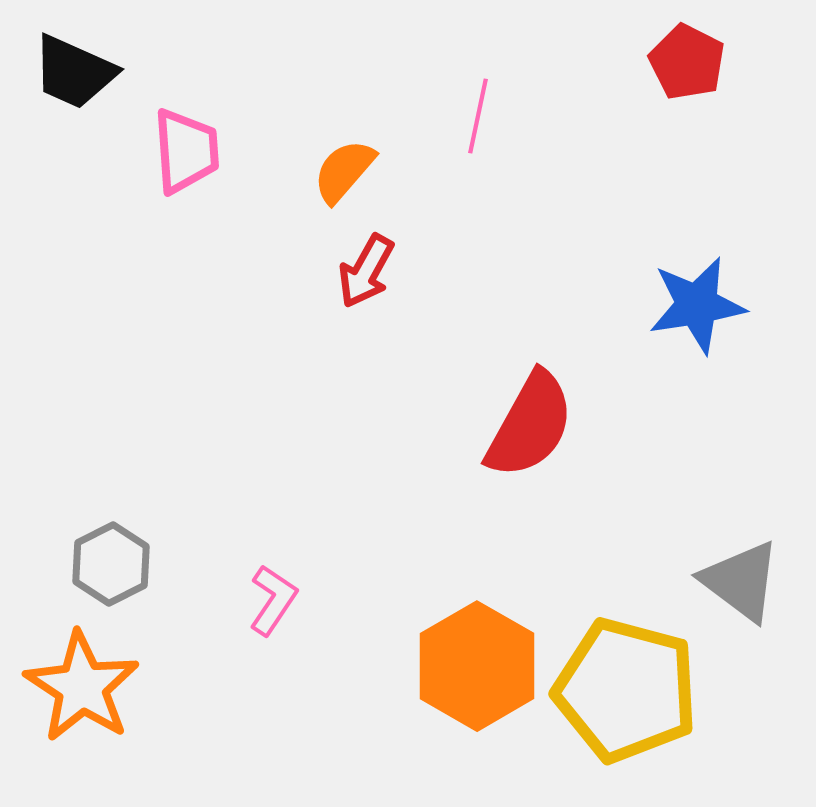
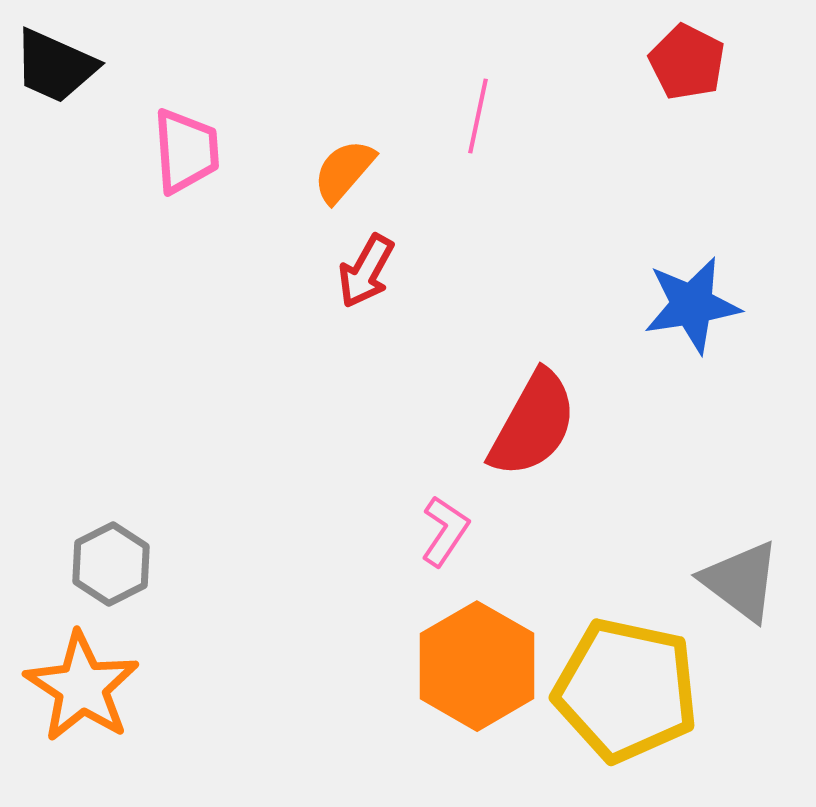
black trapezoid: moved 19 px left, 6 px up
blue star: moved 5 px left
red semicircle: moved 3 px right, 1 px up
pink L-shape: moved 172 px right, 69 px up
yellow pentagon: rotated 3 degrees counterclockwise
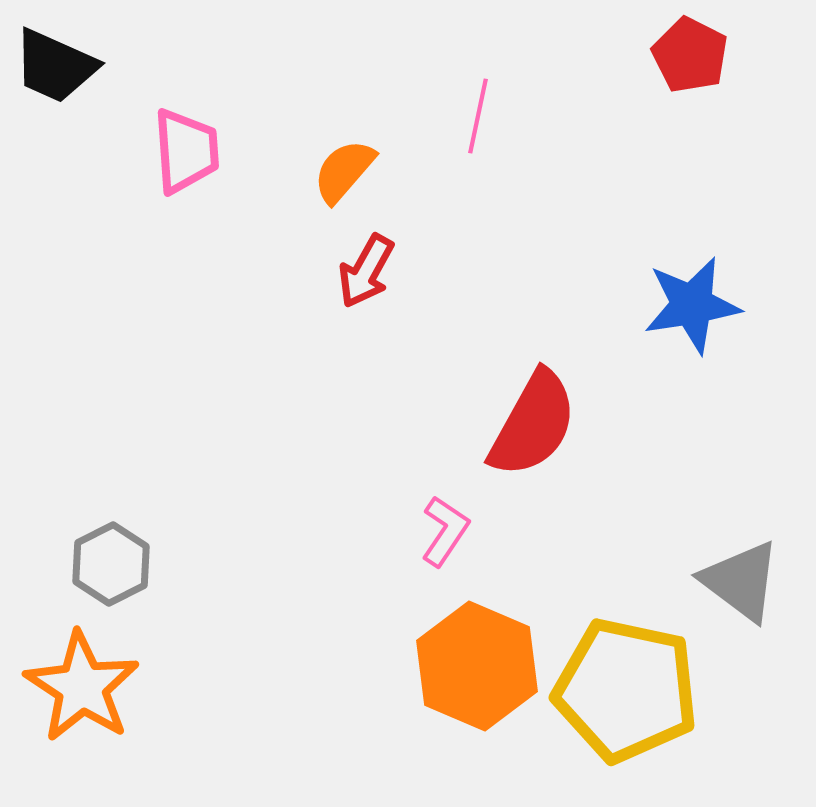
red pentagon: moved 3 px right, 7 px up
orange hexagon: rotated 7 degrees counterclockwise
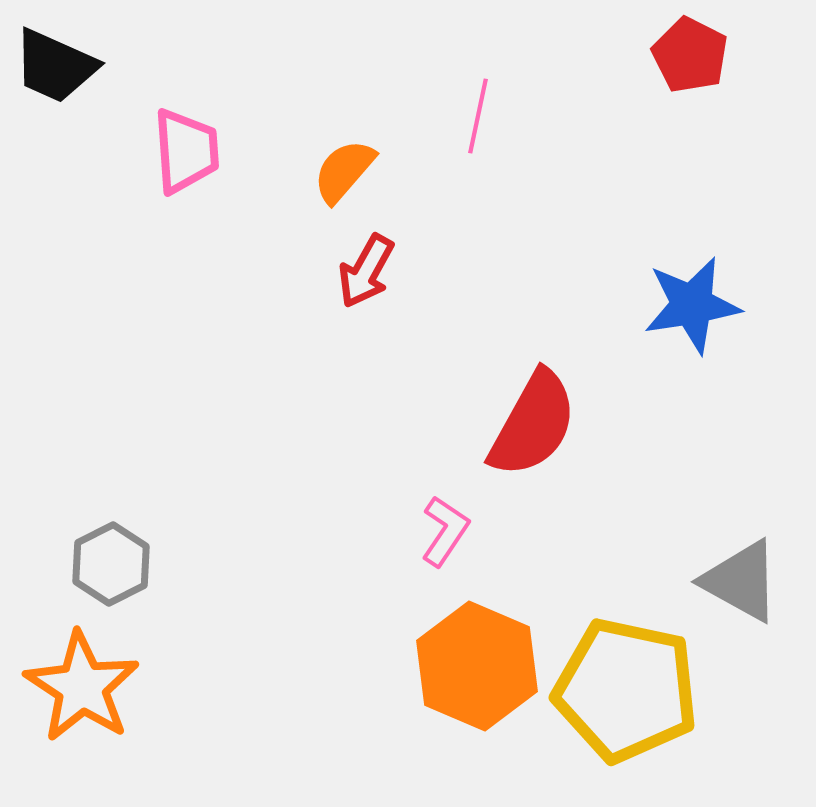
gray triangle: rotated 8 degrees counterclockwise
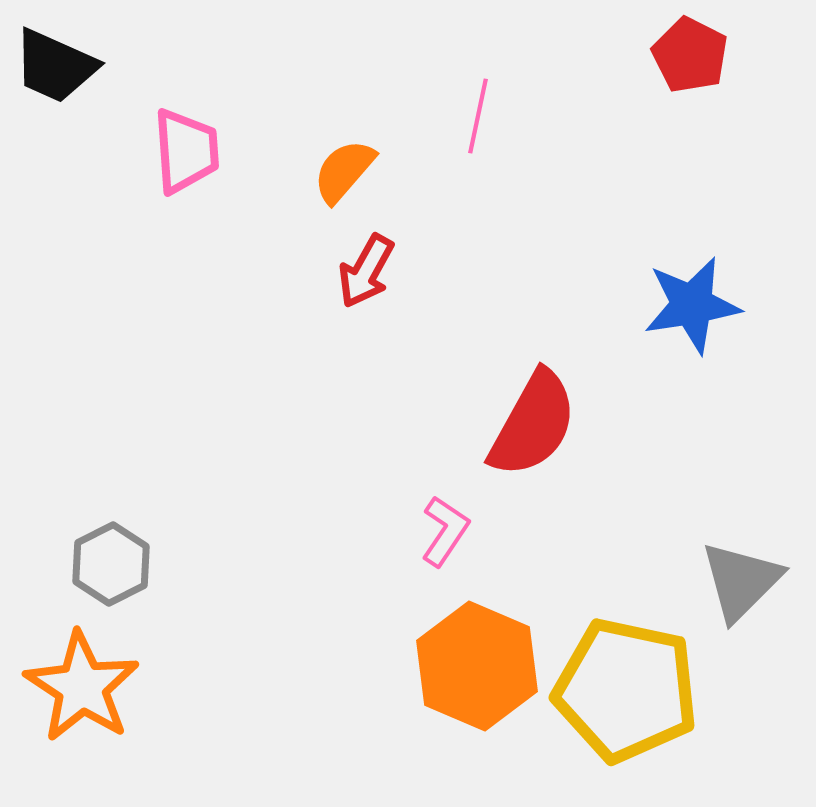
gray triangle: rotated 46 degrees clockwise
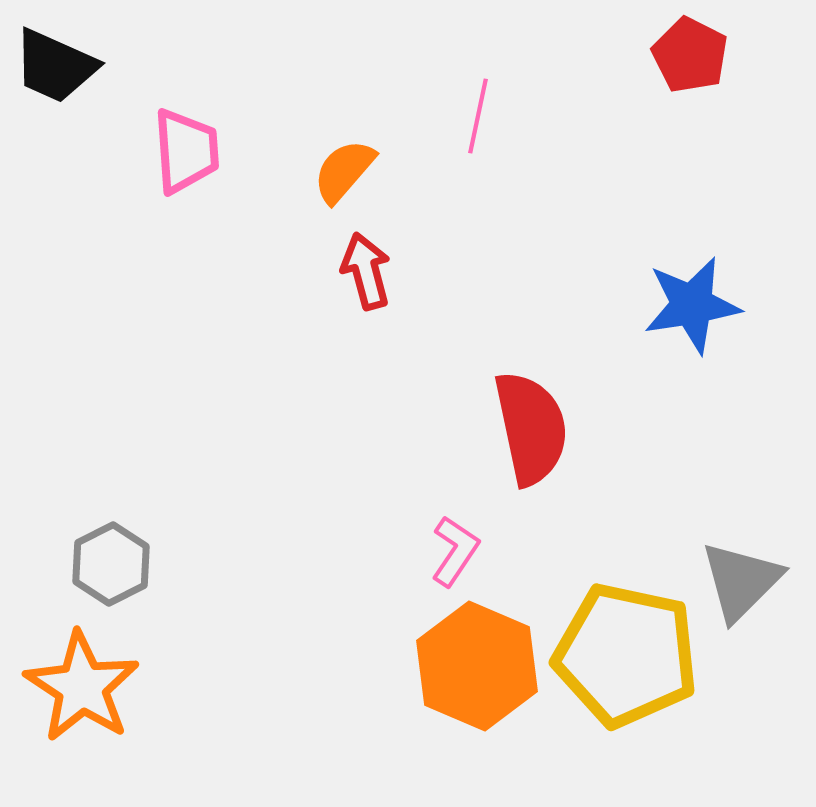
red arrow: rotated 136 degrees clockwise
red semicircle: moved 2 px left, 4 px down; rotated 41 degrees counterclockwise
pink L-shape: moved 10 px right, 20 px down
yellow pentagon: moved 35 px up
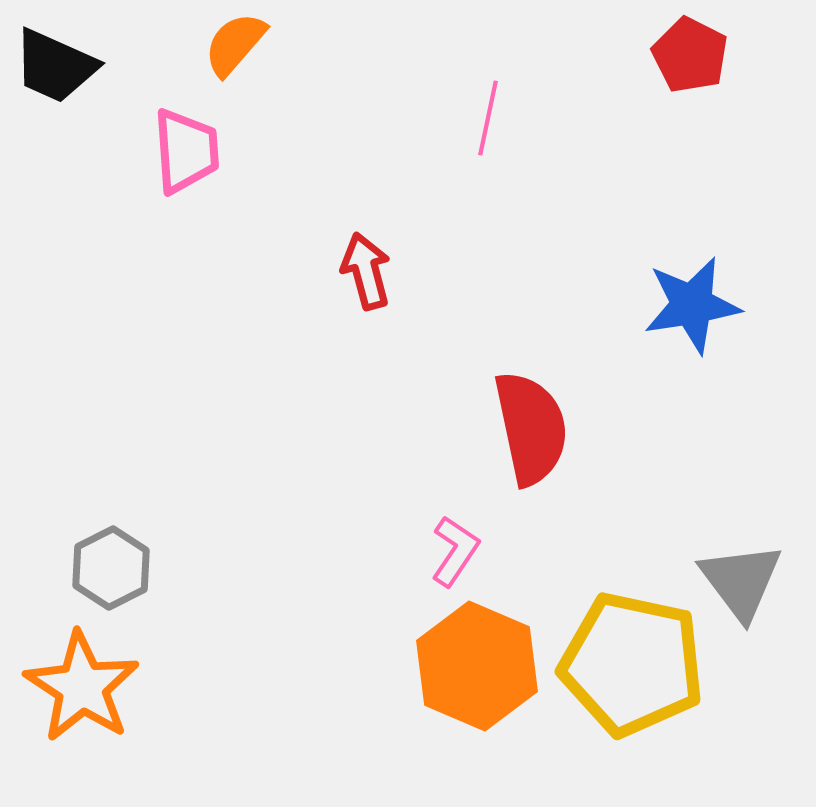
pink line: moved 10 px right, 2 px down
orange semicircle: moved 109 px left, 127 px up
gray hexagon: moved 4 px down
gray triangle: rotated 22 degrees counterclockwise
yellow pentagon: moved 6 px right, 9 px down
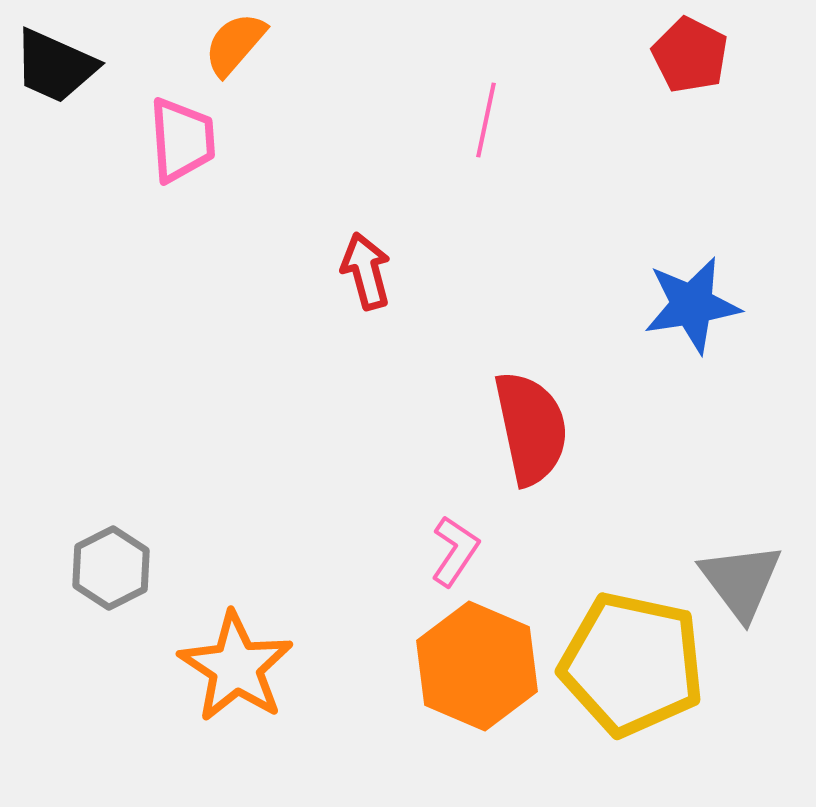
pink line: moved 2 px left, 2 px down
pink trapezoid: moved 4 px left, 11 px up
orange star: moved 154 px right, 20 px up
